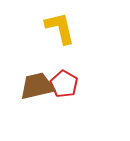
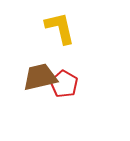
brown trapezoid: moved 3 px right, 9 px up
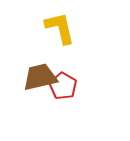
red pentagon: moved 1 px left, 2 px down
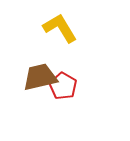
yellow L-shape: rotated 18 degrees counterclockwise
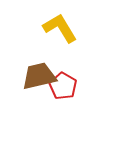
brown trapezoid: moved 1 px left, 1 px up
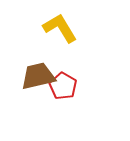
brown trapezoid: moved 1 px left
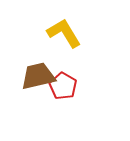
yellow L-shape: moved 4 px right, 5 px down
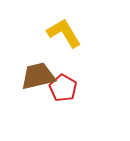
red pentagon: moved 2 px down
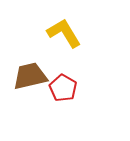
brown trapezoid: moved 8 px left
